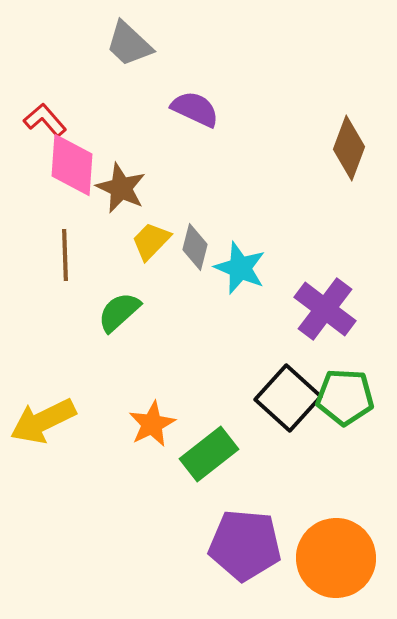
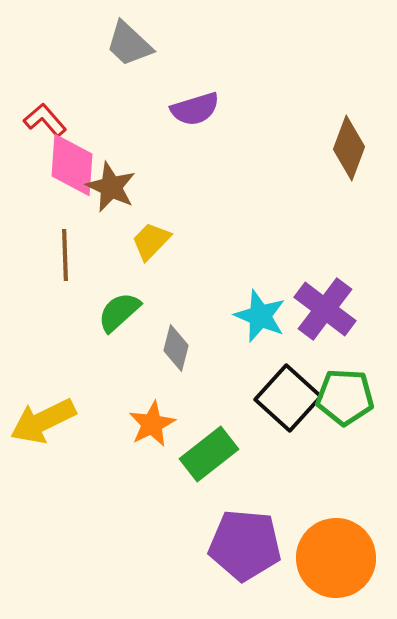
purple semicircle: rotated 138 degrees clockwise
brown star: moved 10 px left, 1 px up
gray diamond: moved 19 px left, 101 px down
cyan star: moved 20 px right, 48 px down
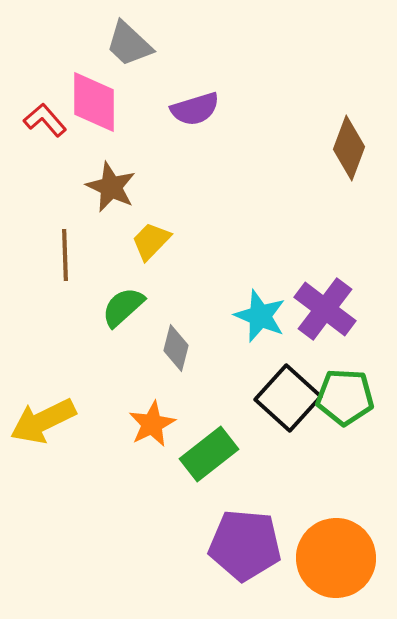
pink diamond: moved 22 px right, 63 px up; rotated 4 degrees counterclockwise
green semicircle: moved 4 px right, 5 px up
